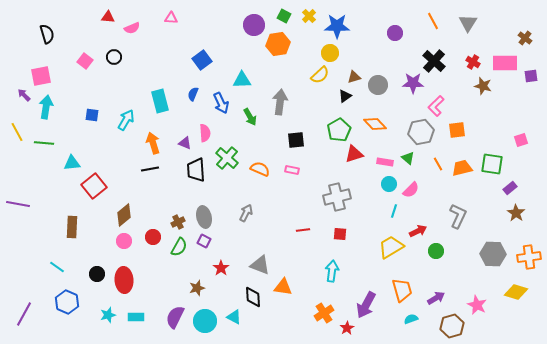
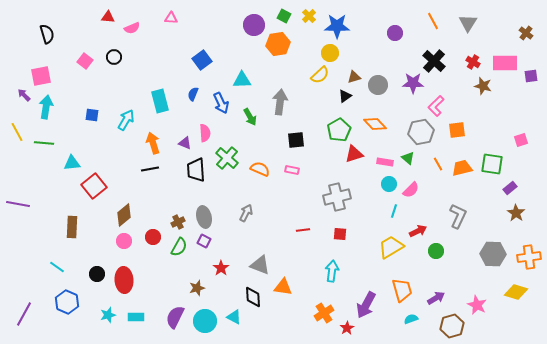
brown cross at (525, 38): moved 1 px right, 5 px up
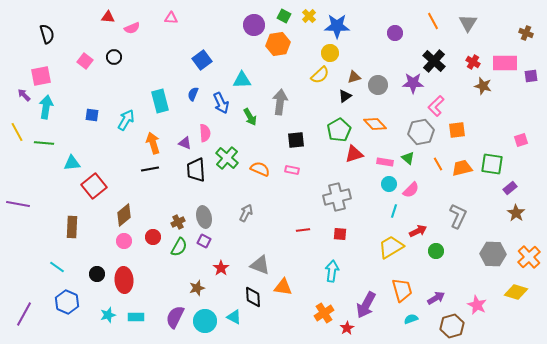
brown cross at (526, 33): rotated 16 degrees counterclockwise
orange cross at (529, 257): rotated 35 degrees counterclockwise
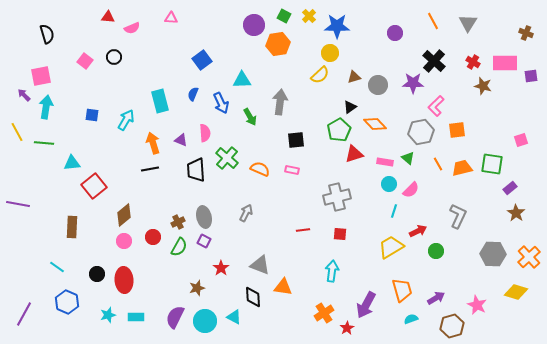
black triangle at (345, 96): moved 5 px right, 11 px down
purple triangle at (185, 143): moved 4 px left, 3 px up
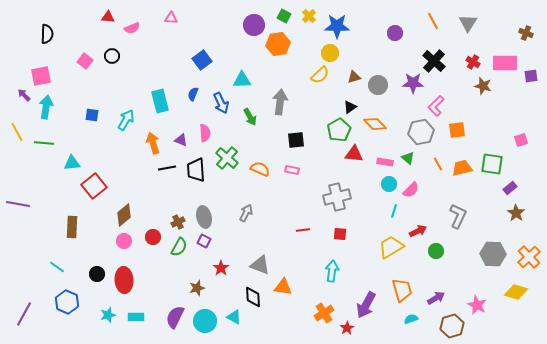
black semicircle at (47, 34): rotated 18 degrees clockwise
black circle at (114, 57): moved 2 px left, 1 px up
red triangle at (354, 154): rotated 24 degrees clockwise
black line at (150, 169): moved 17 px right, 1 px up
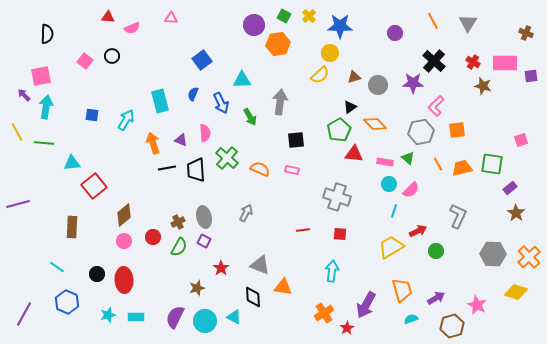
blue star at (337, 26): moved 3 px right
gray cross at (337, 197): rotated 32 degrees clockwise
purple line at (18, 204): rotated 25 degrees counterclockwise
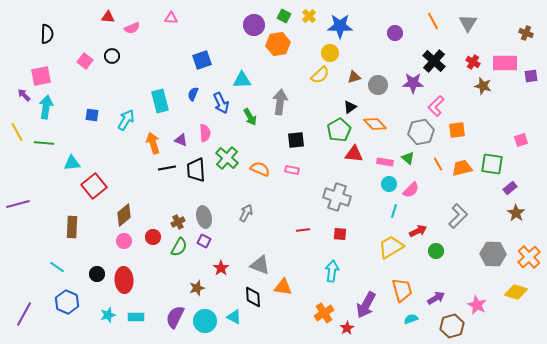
blue square at (202, 60): rotated 18 degrees clockwise
gray L-shape at (458, 216): rotated 20 degrees clockwise
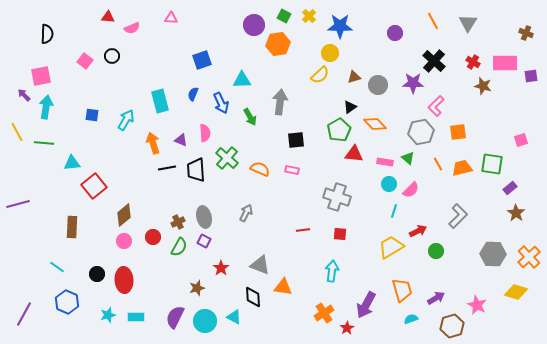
orange square at (457, 130): moved 1 px right, 2 px down
